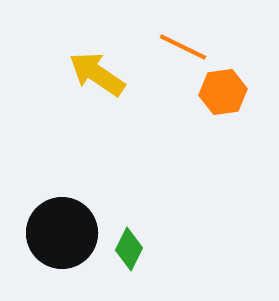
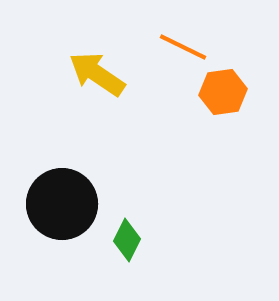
black circle: moved 29 px up
green diamond: moved 2 px left, 9 px up
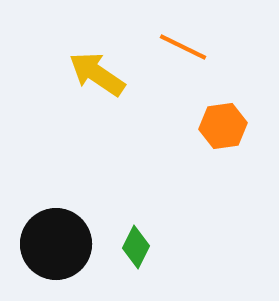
orange hexagon: moved 34 px down
black circle: moved 6 px left, 40 px down
green diamond: moved 9 px right, 7 px down
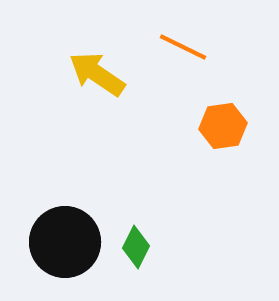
black circle: moved 9 px right, 2 px up
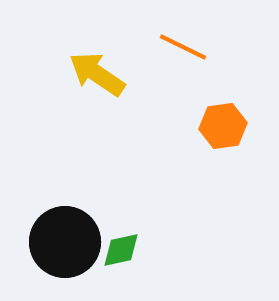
green diamond: moved 15 px left, 3 px down; rotated 51 degrees clockwise
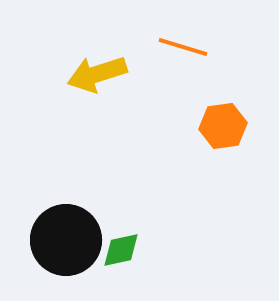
orange line: rotated 9 degrees counterclockwise
yellow arrow: rotated 52 degrees counterclockwise
black circle: moved 1 px right, 2 px up
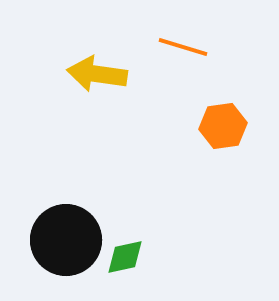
yellow arrow: rotated 26 degrees clockwise
green diamond: moved 4 px right, 7 px down
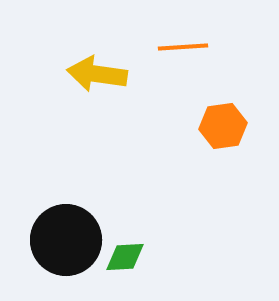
orange line: rotated 21 degrees counterclockwise
green diamond: rotated 9 degrees clockwise
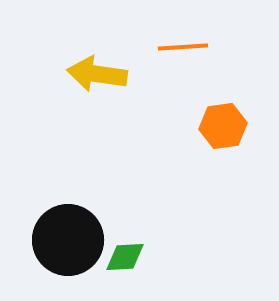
black circle: moved 2 px right
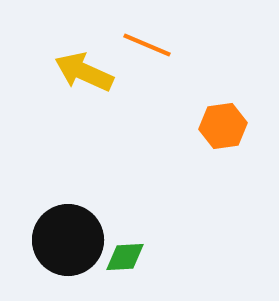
orange line: moved 36 px left, 2 px up; rotated 27 degrees clockwise
yellow arrow: moved 13 px left, 2 px up; rotated 16 degrees clockwise
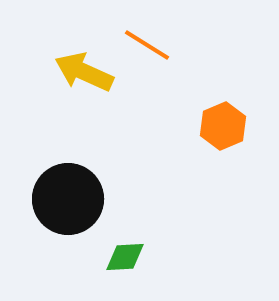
orange line: rotated 9 degrees clockwise
orange hexagon: rotated 15 degrees counterclockwise
black circle: moved 41 px up
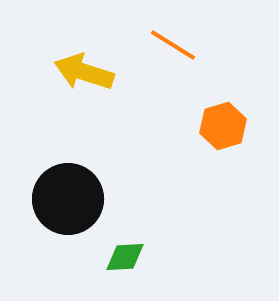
orange line: moved 26 px right
yellow arrow: rotated 6 degrees counterclockwise
orange hexagon: rotated 6 degrees clockwise
